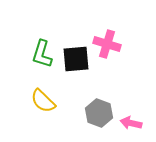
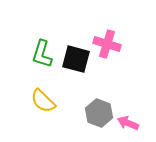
black square: rotated 20 degrees clockwise
pink arrow: moved 3 px left; rotated 10 degrees clockwise
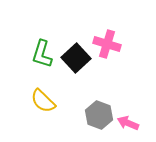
black square: moved 1 px up; rotated 32 degrees clockwise
gray hexagon: moved 2 px down
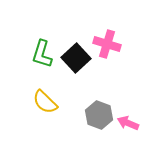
yellow semicircle: moved 2 px right, 1 px down
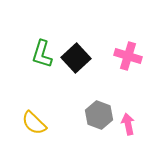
pink cross: moved 21 px right, 12 px down
yellow semicircle: moved 11 px left, 21 px down
pink arrow: moved 1 px down; rotated 55 degrees clockwise
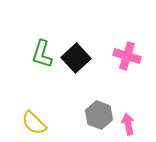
pink cross: moved 1 px left
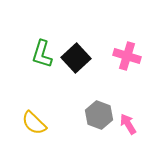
pink arrow: rotated 20 degrees counterclockwise
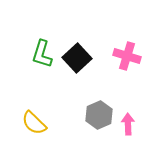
black square: moved 1 px right
gray hexagon: rotated 16 degrees clockwise
pink arrow: rotated 30 degrees clockwise
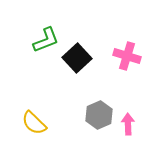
green L-shape: moved 4 px right, 14 px up; rotated 128 degrees counterclockwise
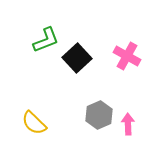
pink cross: rotated 12 degrees clockwise
